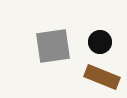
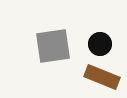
black circle: moved 2 px down
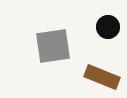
black circle: moved 8 px right, 17 px up
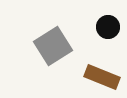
gray square: rotated 24 degrees counterclockwise
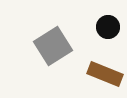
brown rectangle: moved 3 px right, 3 px up
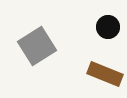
gray square: moved 16 px left
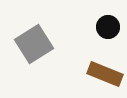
gray square: moved 3 px left, 2 px up
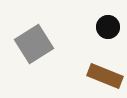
brown rectangle: moved 2 px down
